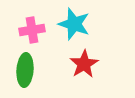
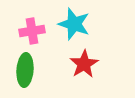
pink cross: moved 1 px down
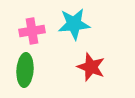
cyan star: rotated 24 degrees counterclockwise
red star: moved 7 px right, 3 px down; rotated 20 degrees counterclockwise
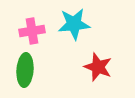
red star: moved 7 px right
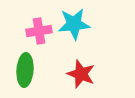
pink cross: moved 7 px right
red star: moved 17 px left, 7 px down
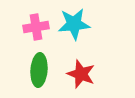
pink cross: moved 3 px left, 4 px up
green ellipse: moved 14 px right
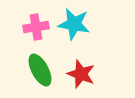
cyan star: rotated 16 degrees clockwise
green ellipse: moved 1 px right; rotated 32 degrees counterclockwise
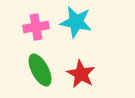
cyan star: moved 2 px right, 2 px up
red star: rotated 8 degrees clockwise
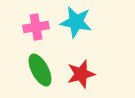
red star: rotated 28 degrees clockwise
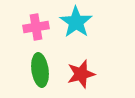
cyan star: rotated 24 degrees clockwise
green ellipse: rotated 20 degrees clockwise
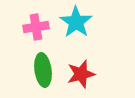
green ellipse: moved 3 px right
